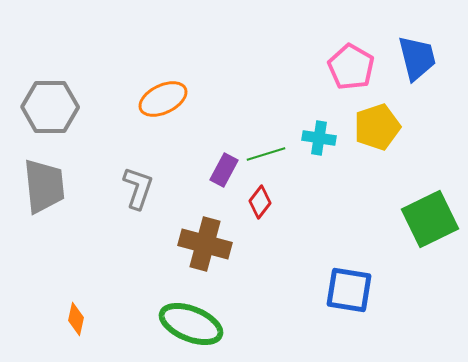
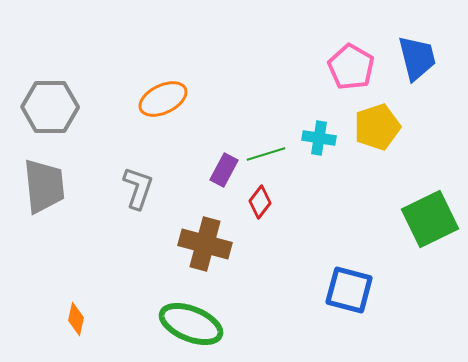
blue square: rotated 6 degrees clockwise
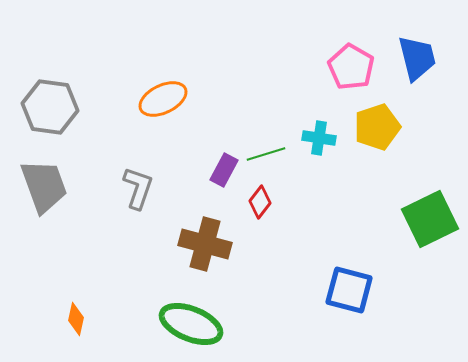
gray hexagon: rotated 8 degrees clockwise
gray trapezoid: rotated 14 degrees counterclockwise
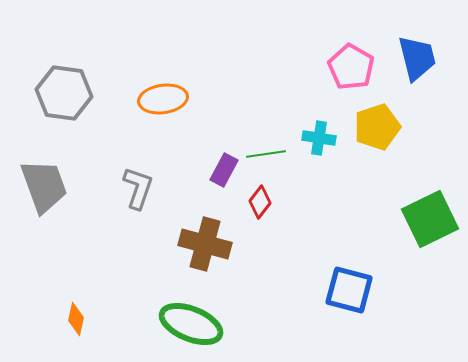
orange ellipse: rotated 18 degrees clockwise
gray hexagon: moved 14 px right, 14 px up
green line: rotated 9 degrees clockwise
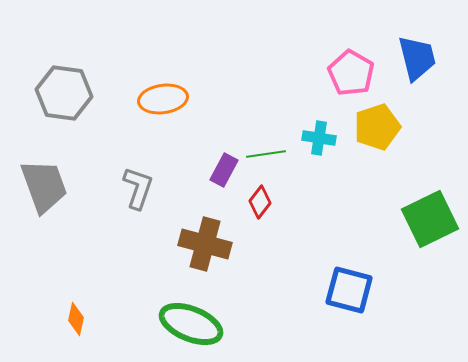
pink pentagon: moved 6 px down
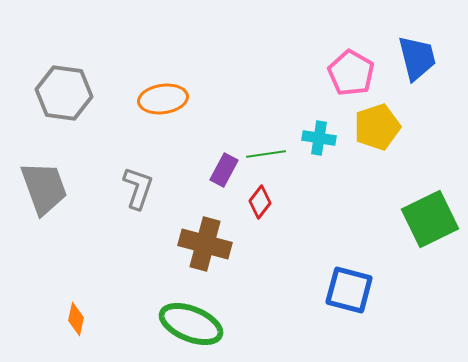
gray trapezoid: moved 2 px down
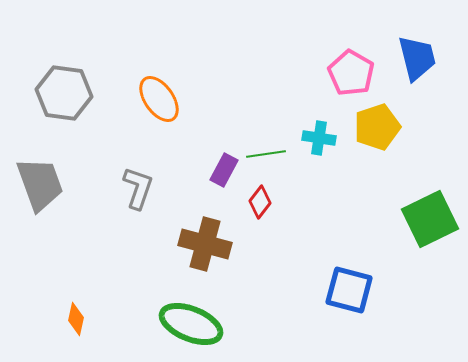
orange ellipse: moved 4 px left; rotated 63 degrees clockwise
gray trapezoid: moved 4 px left, 4 px up
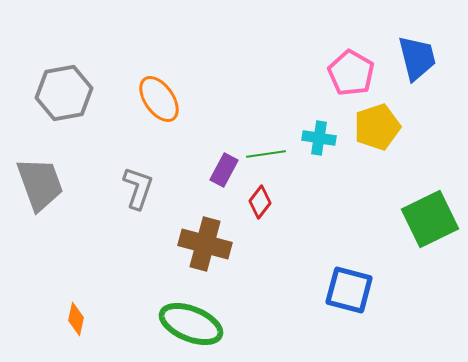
gray hexagon: rotated 18 degrees counterclockwise
